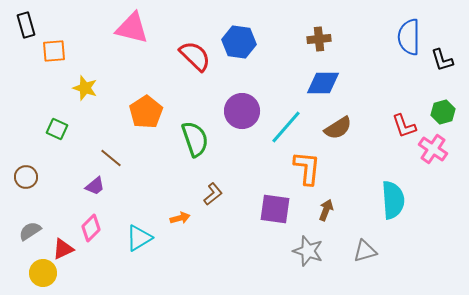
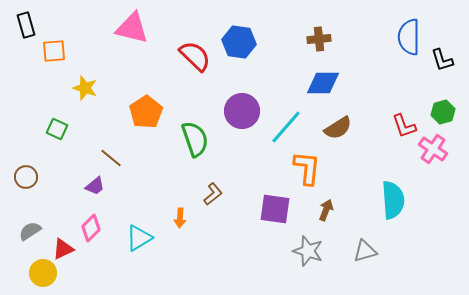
orange arrow: rotated 108 degrees clockwise
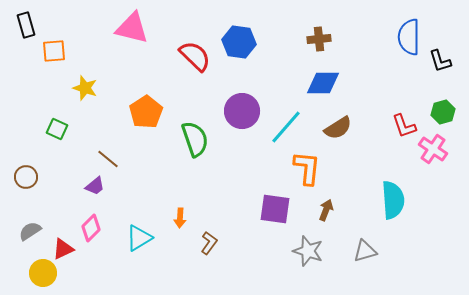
black L-shape: moved 2 px left, 1 px down
brown line: moved 3 px left, 1 px down
brown L-shape: moved 4 px left, 49 px down; rotated 15 degrees counterclockwise
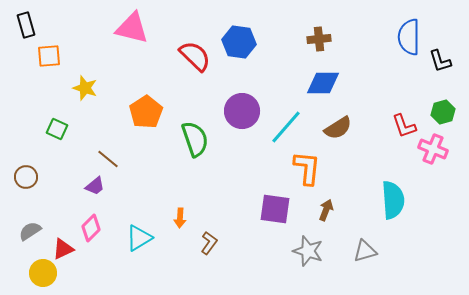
orange square: moved 5 px left, 5 px down
pink cross: rotated 12 degrees counterclockwise
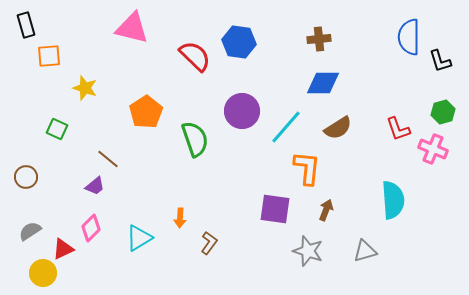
red L-shape: moved 6 px left, 3 px down
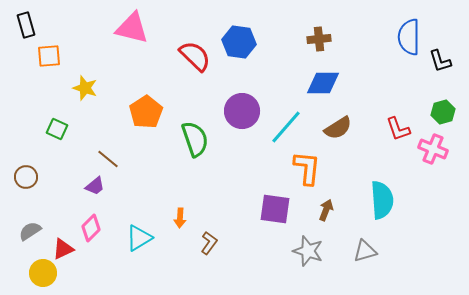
cyan semicircle: moved 11 px left
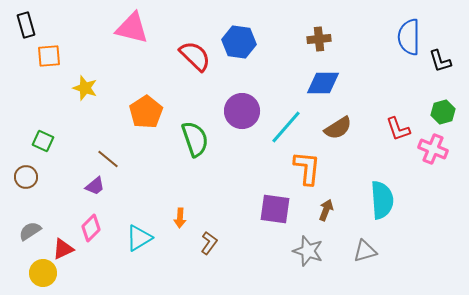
green square: moved 14 px left, 12 px down
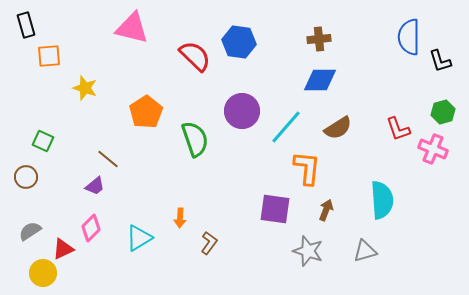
blue diamond: moved 3 px left, 3 px up
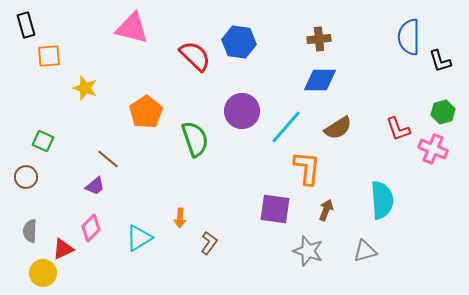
gray semicircle: rotated 55 degrees counterclockwise
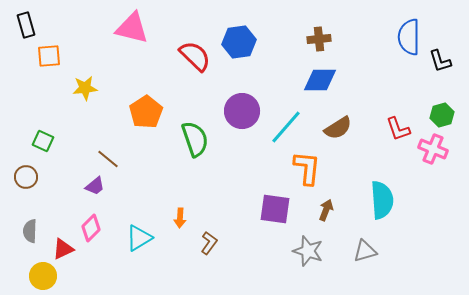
blue hexagon: rotated 16 degrees counterclockwise
yellow star: rotated 25 degrees counterclockwise
green hexagon: moved 1 px left, 3 px down
yellow circle: moved 3 px down
